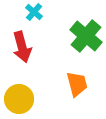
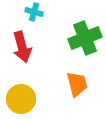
cyan cross: rotated 24 degrees counterclockwise
green cross: moved 1 px left, 2 px down; rotated 28 degrees clockwise
yellow circle: moved 2 px right
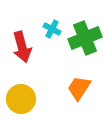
cyan cross: moved 18 px right, 17 px down; rotated 12 degrees clockwise
orange trapezoid: moved 2 px right, 4 px down; rotated 132 degrees counterclockwise
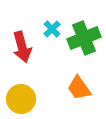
cyan cross: rotated 18 degrees clockwise
green cross: moved 1 px left
orange trapezoid: rotated 68 degrees counterclockwise
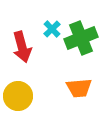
green cross: moved 3 px left
orange trapezoid: rotated 60 degrees counterclockwise
yellow circle: moved 3 px left, 3 px up
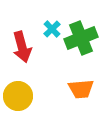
orange trapezoid: moved 2 px right, 1 px down
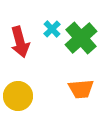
green cross: rotated 20 degrees counterclockwise
red arrow: moved 2 px left, 5 px up
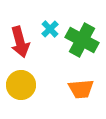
cyan cross: moved 2 px left
green cross: moved 1 px right, 2 px down; rotated 20 degrees counterclockwise
yellow circle: moved 3 px right, 11 px up
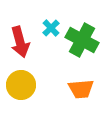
cyan cross: moved 1 px right, 1 px up
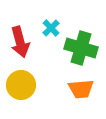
green cross: moved 1 px left, 8 px down; rotated 12 degrees counterclockwise
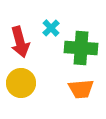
green cross: rotated 12 degrees counterclockwise
yellow circle: moved 2 px up
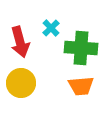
orange trapezoid: moved 3 px up
